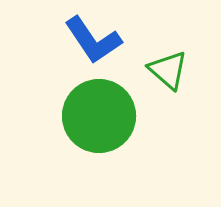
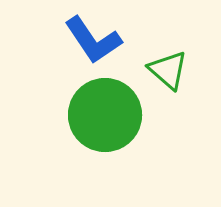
green circle: moved 6 px right, 1 px up
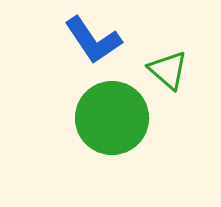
green circle: moved 7 px right, 3 px down
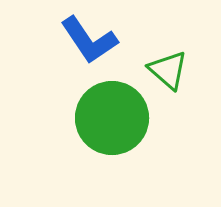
blue L-shape: moved 4 px left
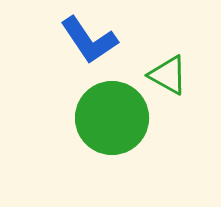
green triangle: moved 5 px down; rotated 12 degrees counterclockwise
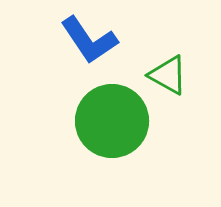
green circle: moved 3 px down
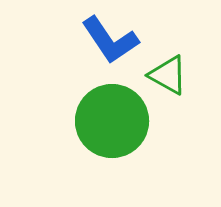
blue L-shape: moved 21 px right
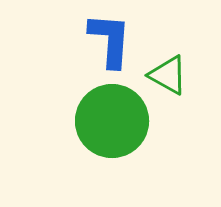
blue L-shape: rotated 142 degrees counterclockwise
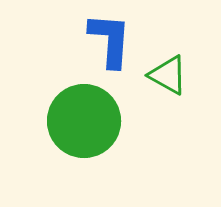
green circle: moved 28 px left
